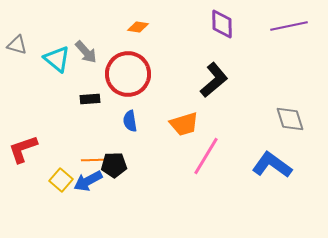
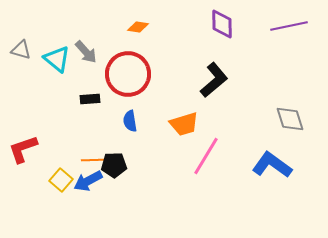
gray triangle: moved 4 px right, 5 px down
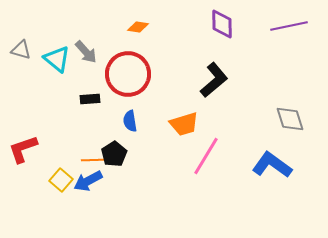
black pentagon: moved 11 px up; rotated 30 degrees counterclockwise
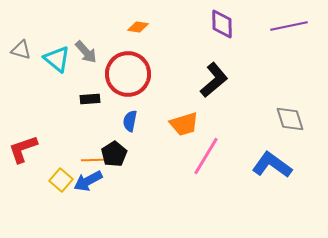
blue semicircle: rotated 20 degrees clockwise
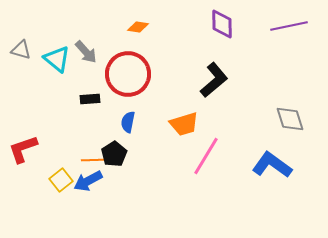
blue semicircle: moved 2 px left, 1 px down
yellow square: rotated 10 degrees clockwise
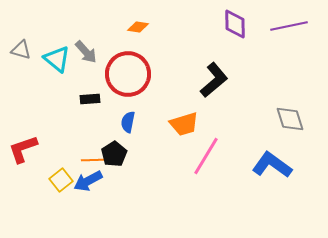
purple diamond: moved 13 px right
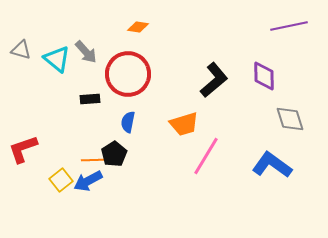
purple diamond: moved 29 px right, 52 px down
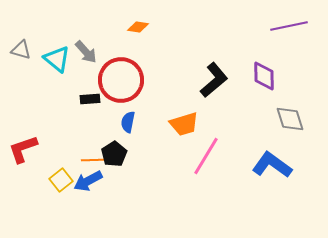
red circle: moved 7 px left, 6 px down
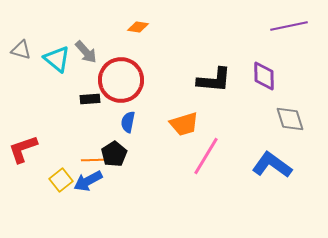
black L-shape: rotated 45 degrees clockwise
